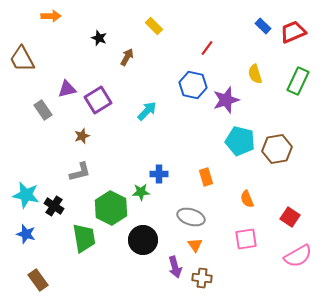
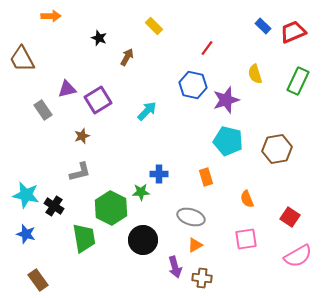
cyan pentagon: moved 12 px left
orange triangle: rotated 35 degrees clockwise
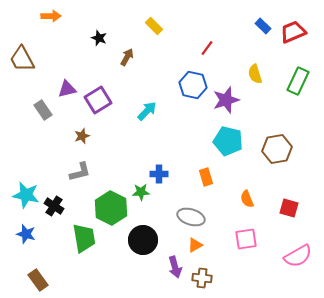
red square: moved 1 px left, 9 px up; rotated 18 degrees counterclockwise
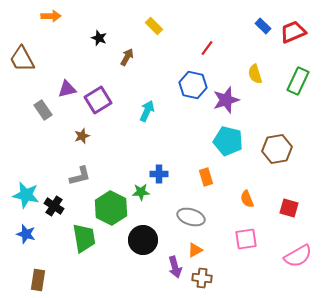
cyan arrow: rotated 20 degrees counterclockwise
gray L-shape: moved 4 px down
orange triangle: moved 5 px down
brown rectangle: rotated 45 degrees clockwise
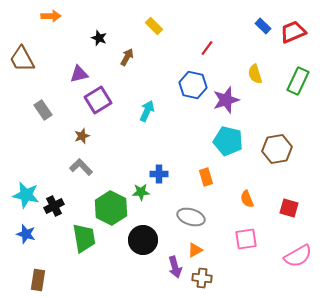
purple triangle: moved 12 px right, 15 px up
gray L-shape: moved 1 px right, 9 px up; rotated 120 degrees counterclockwise
black cross: rotated 30 degrees clockwise
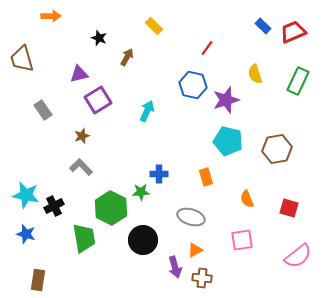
brown trapezoid: rotated 12 degrees clockwise
pink square: moved 4 px left, 1 px down
pink semicircle: rotated 8 degrees counterclockwise
